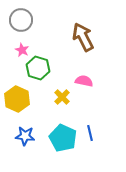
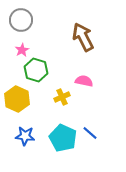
pink star: rotated 16 degrees clockwise
green hexagon: moved 2 px left, 2 px down
yellow cross: rotated 21 degrees clockwise
blue line: rotated 35 degrees counterclockwise
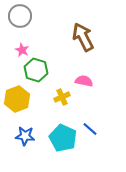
gray circle: moved 1 px left, 4 px up
pink star: rotated 16 degrees counterclockwise
yellow hexagon: rotated 15 degrees clockwise
blue line: moved 4 px up
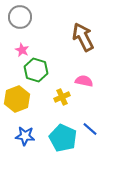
gray circle: moved 1 px down
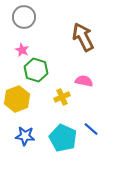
gray circle: moved 4 px right
blue line: moved 1 px right
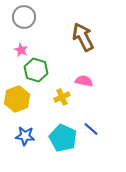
pink star: moved 1 px left
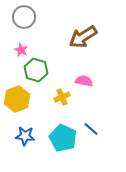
brown arrow: rotated 96 degrees counterclockwise
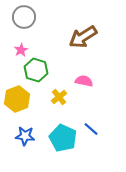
pink star: rotated 16 degrees clockwise
yellow cross: moved 3 px left; rotated 14 degrees counterclockwise
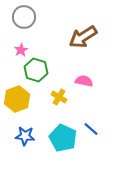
yellow cross: rotated 21 degrees counterclockwise
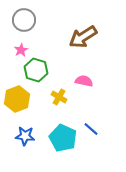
gray circle: moved 3 px down
